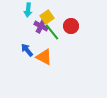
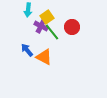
red circle: moved 1 px right, 1 px down
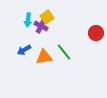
cyan arrow: moved 10 px down
red circle: moved 24 px right, 6 px down
green line: moved 12 px right, 20 px down
blue arrow: moved 3 px left; rotated 80 degrees counterclockwise
orange triangle: rotated 36 degrees counterclockwise
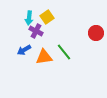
cyan arrow: moved 1 px right, 2 px up
purple cross: moved 5 px left, 5 px down
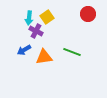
red circle: moved 8 px left, 19 px up
green line: moved 8 px right; rotated 30 degrees counterclockwise
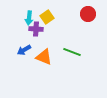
purple cross: moved 2 px up; rotated 24 degrees counterclockwise
orange triangle: rotated 30 degrees clockwise
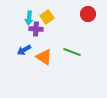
orange triangle: rotated 12 degrees clockwise
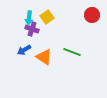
red circle: moved 4 px right, 1 px down
purple cross: moved 4 px left; rotated 16 degrees clockwise
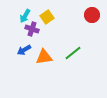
cyan arrow: moved 4 px left, 2 px up; rotated 24 degrees clockwise
green line: moved 1 px right, 1 px down; rotated 60 degrees counterclockwise
orange triangle: rotated 42 degrees counterclockwise
